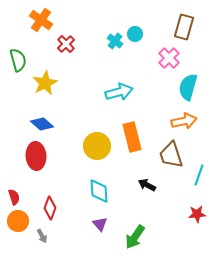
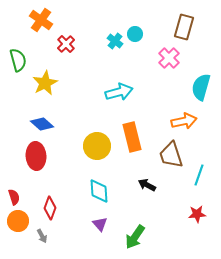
cyan semicircle: moved 13 px right
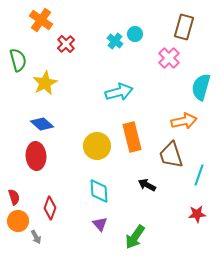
gray arrow: moved 6 px left, 1 px down
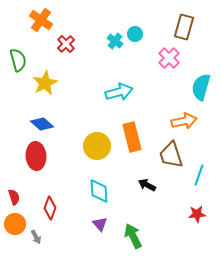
orange circle: moved 3 px left, 3 px down
green arrow: moved 2 px left, 1 px up; rotated 120 degrees clockwise
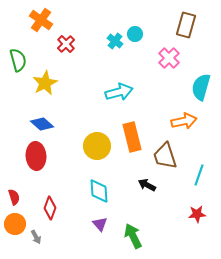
brown rectangle: moved 2 px right, 2 px up
brown trapezoid: moved 6 px left, 1 px down
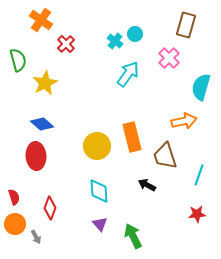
cyan arrow: moved 9 px right, 18 px up; rotated 40 degrees counterclockwise
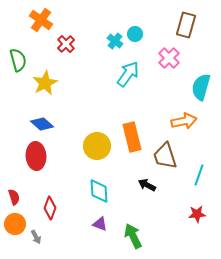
purple triangle: rotated 28 degrees counterclockwise
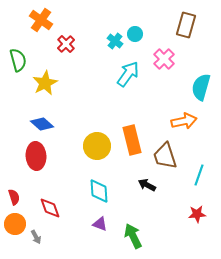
pink cross: moved 5 px left, 1 px down
orange rectangle: moved 3 px down
red diamond: rotated 40 degrees counterclockwise
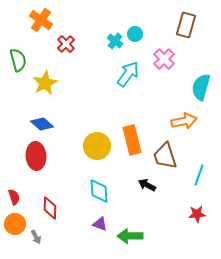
red diamond: rotated 20 degrees clockwise
green arrow: moved 3 px left; rotated 65 degrees counterclockwise
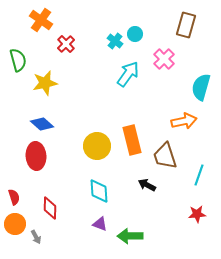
yellow star: rotated 15 degrees clockwise
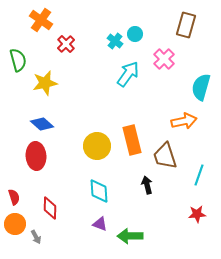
black arrow: rotated 48 degrees clockwise
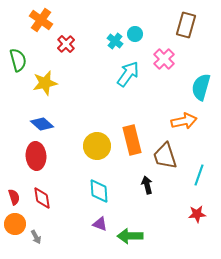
red diamond: moved 8 px left, 10 px up; rotated 10 degrees counterclockwise
